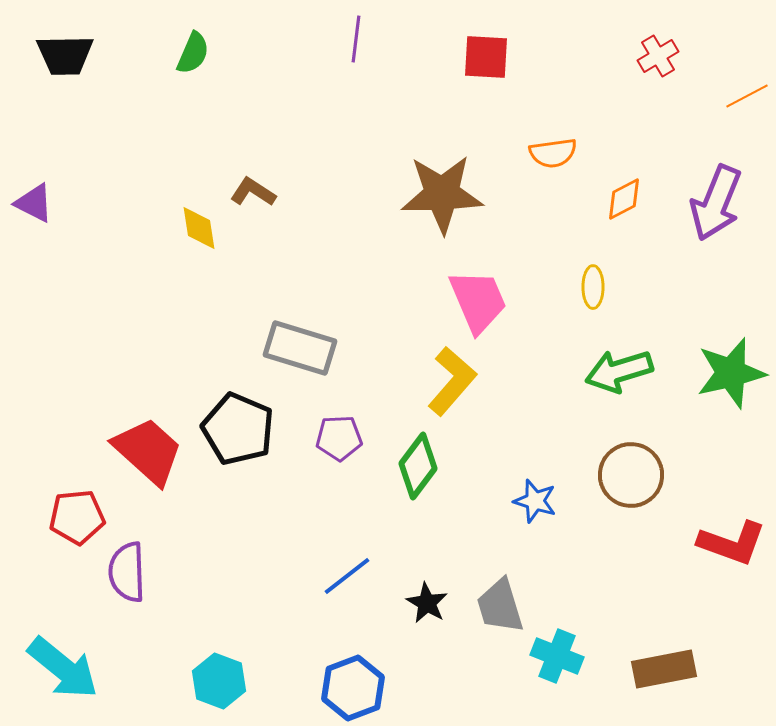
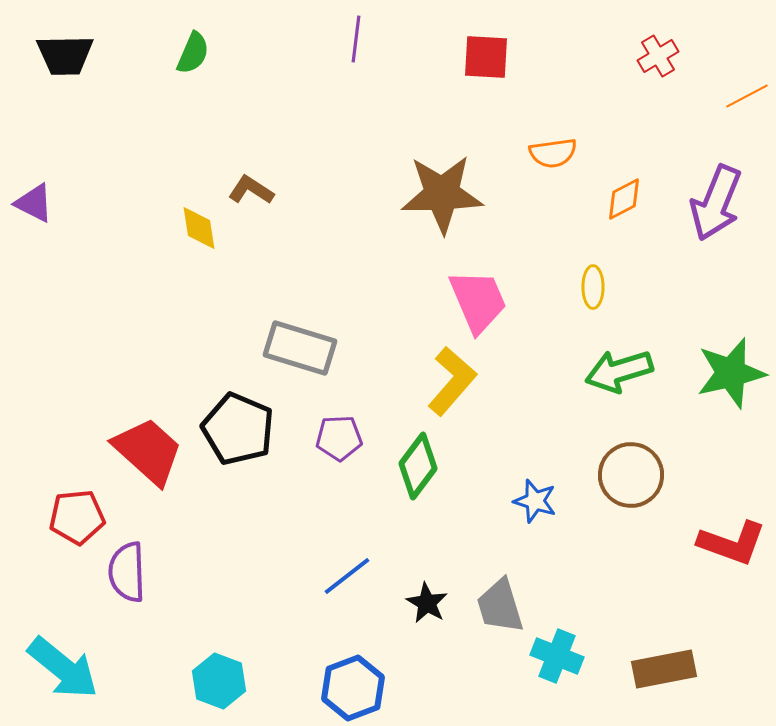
brown L-shape: moved 2 px left, 2 px up
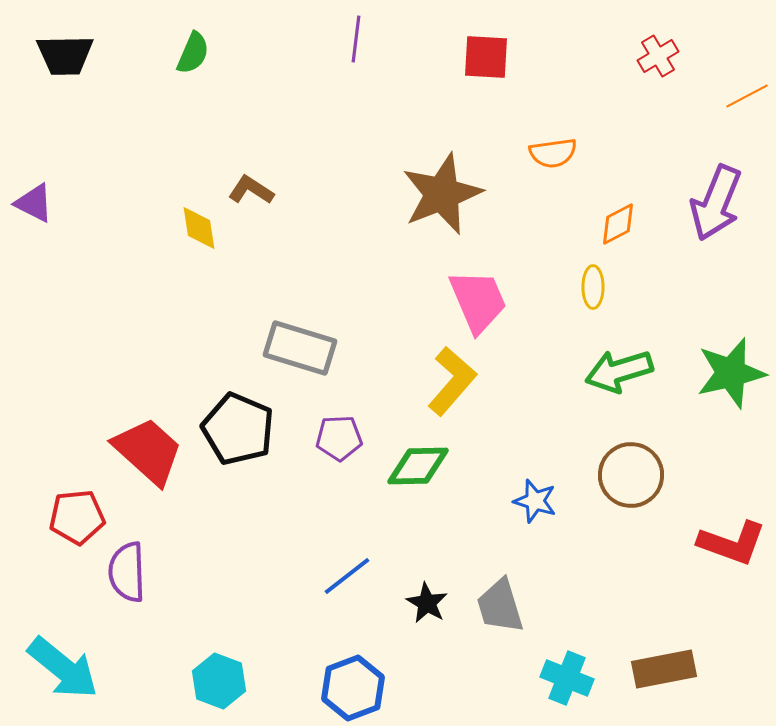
brown star: rotated 20 degrees counterclockwise
orange diamond: moved 6 px left, 25 px down
green diamond: rotated 52 degrees clockwise
cyan cross: moved 10 px right, 22 px down
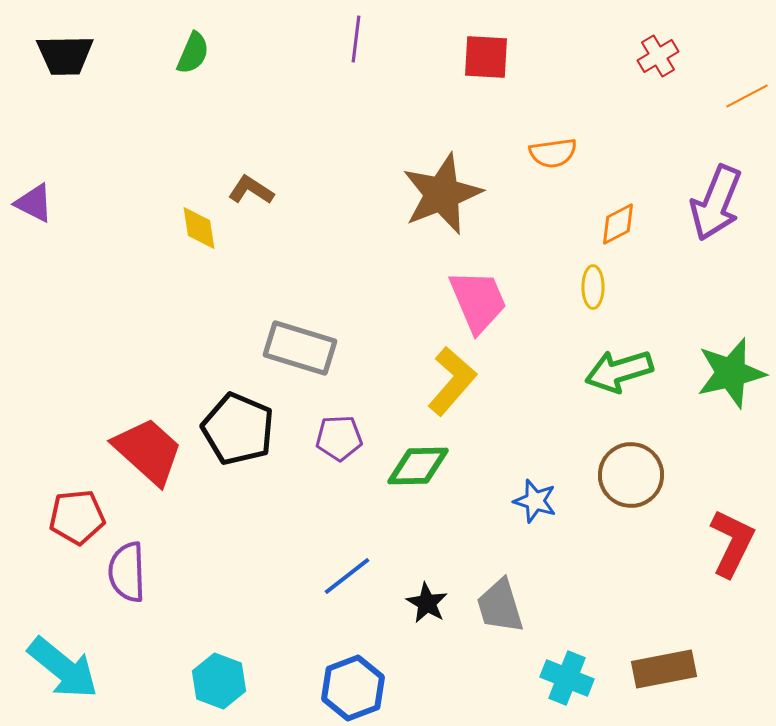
red L-shape: rotated 84 degrees counterclockwise
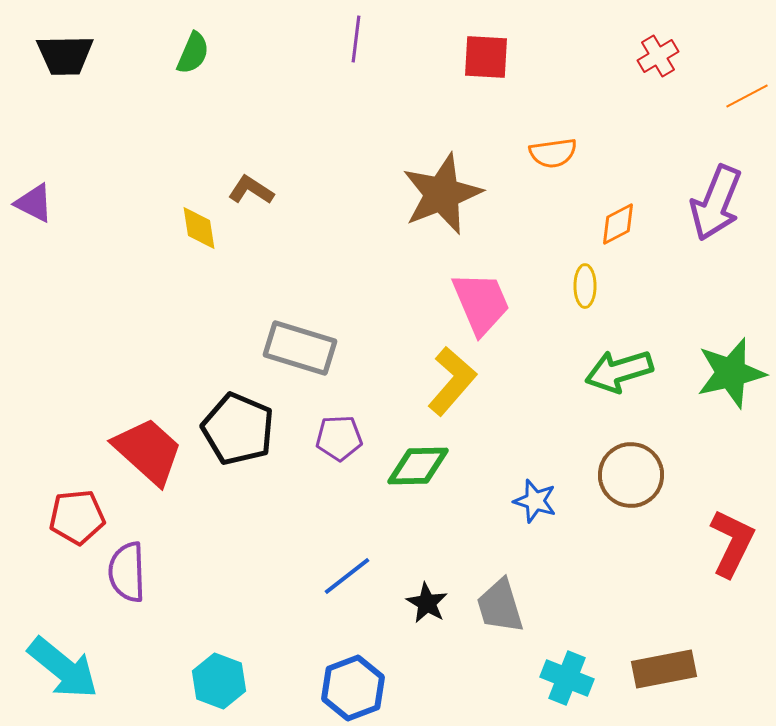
yellow ellipse: moved 8 px left, 1 px up
pink trapezoid: moved 3 px right, 2 px down
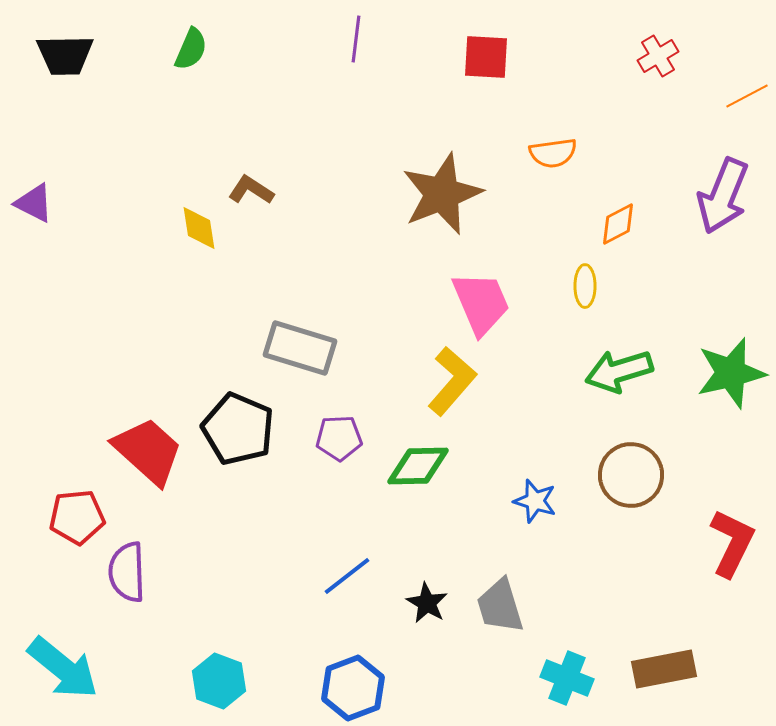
green semicircle: moved 2 px left, 4 px up
purple arrow: moved 7 px right, 7 px up
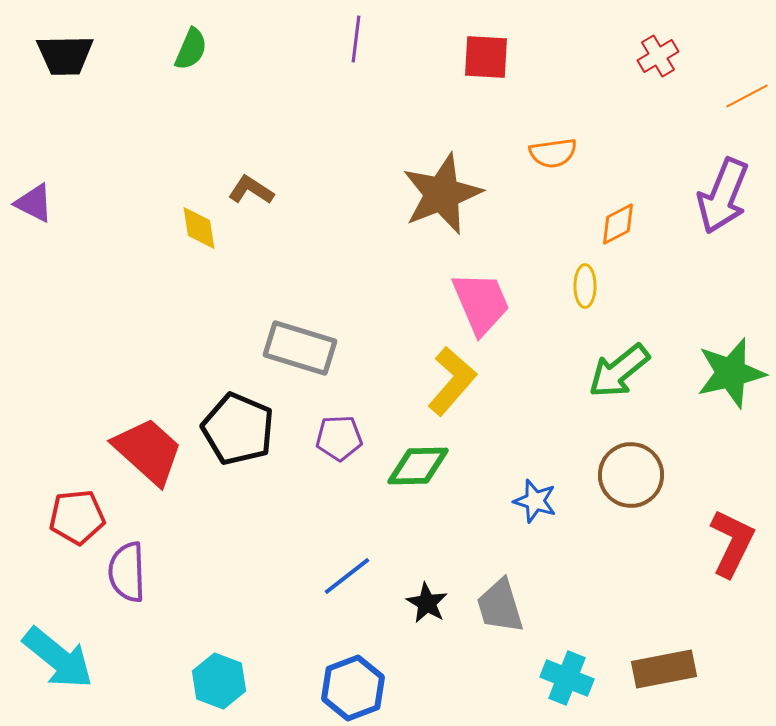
green arrow: rotated 22 degrees counterclockwise
cyan arrow: moved 5 px left, 10 px up
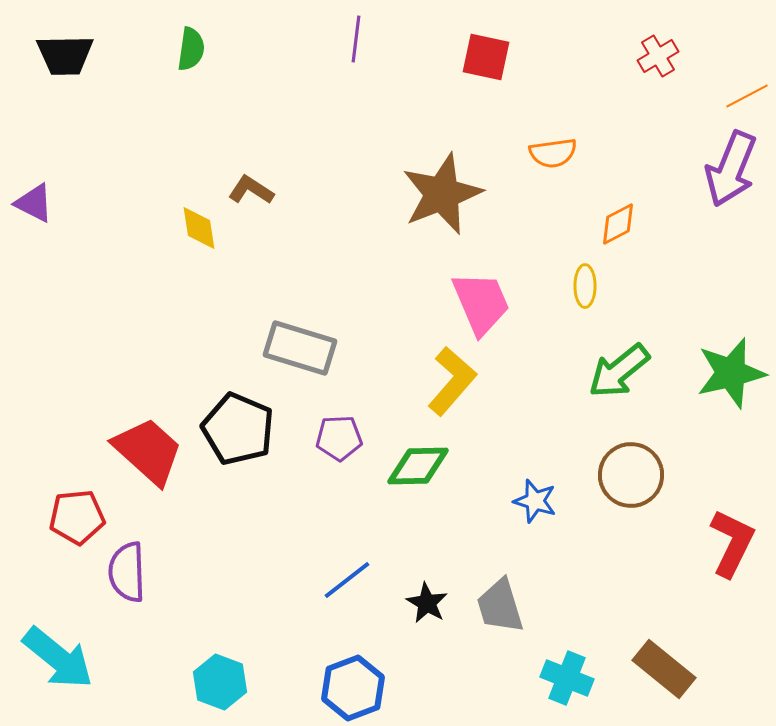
green semicircle: rotated 15 degrees counterclockwise
red square: rotated 9 degrees clockwise
purple arrow: moved 8 px right, 27 px up
blue line: moved 4 px down
brown rectangle: rotated 50 degrees clockwise
cyan hexagon: moved 1 px right, 1 px down
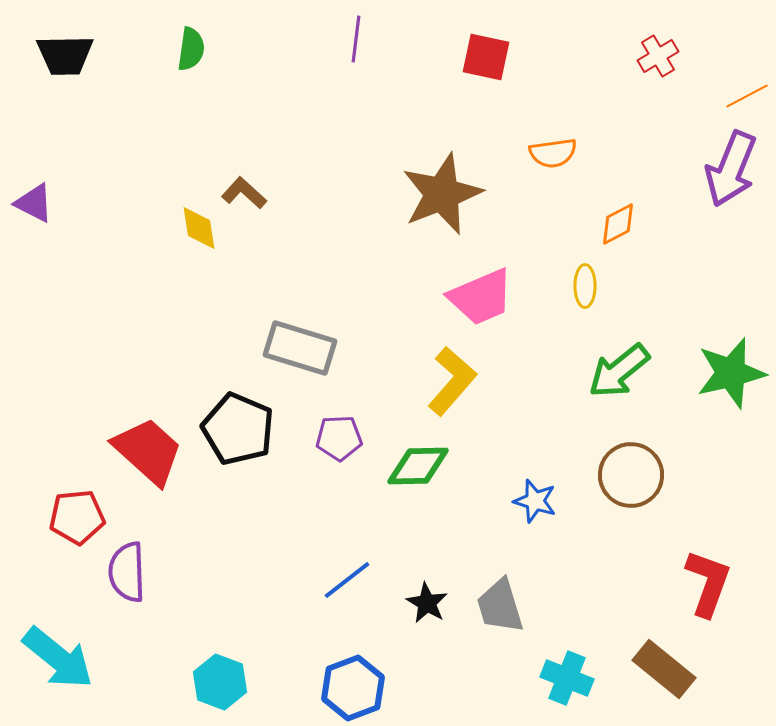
brown L-shape: moved 7 px left, 3 px down; rotated 9 degrees clockwise
pink trapezoid: moved 6 px up; rotated 90 degrees clockwise
red L-shape: moved 24 px left, 40 px down; rotated 6 degrees counterclockwise
